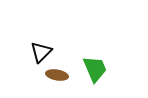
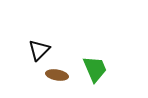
black triangle: moved 2 px left, 2 px up
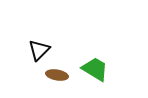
green trapezoid: rotated 36 degrees counterclockwise
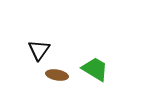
black triangle: rotated 10 degrees counterclockwise
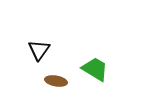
brown ellipse: moved 1 px left, 6 px down
